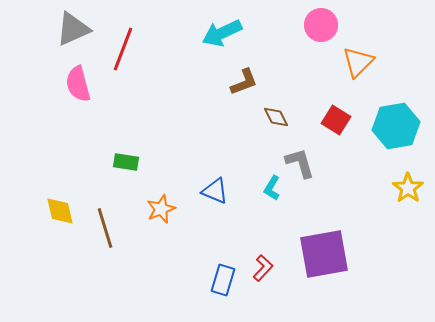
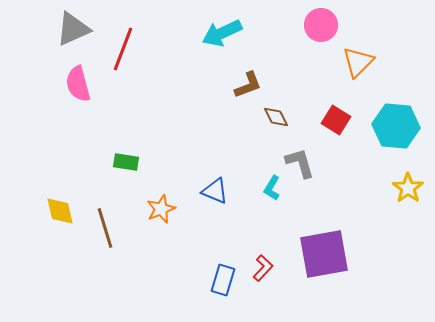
brown L-shape: moved 4 px right, 3 px down
cyan hexagon: rotated 15 degrees clockwise
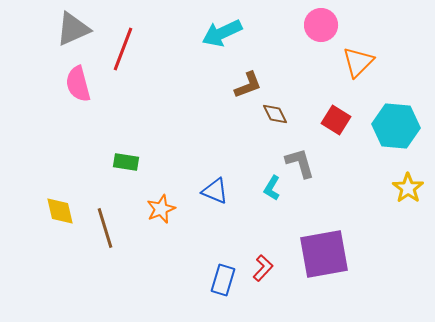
brown diamond: moved 1 px left, 3 px up
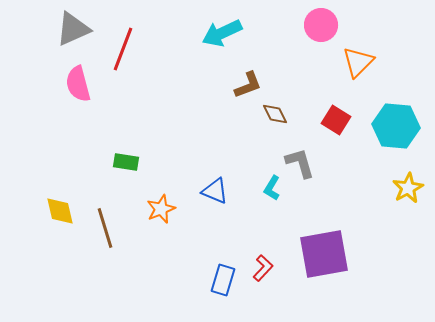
yellow star: rotated 8 degrees clockwise
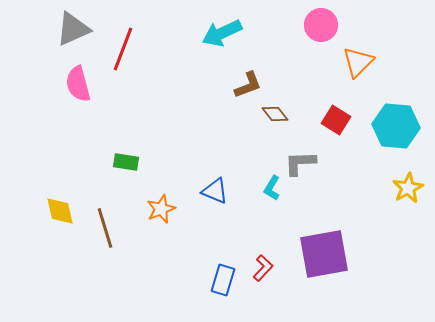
brown diamond: rotated 12 degrees counterclockwise
gray L-shape: rotated 76 degrees counterclockwise
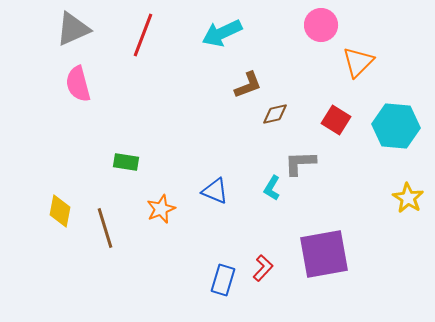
red line: moved 20 px right, 14 px up
brown diamond: rotated 64 degrees counterclockwise
yellow star: moved 10 px down; rotated 12 degrees counterclockwise
yellow diamond: rotated 24 degrees clockwise
